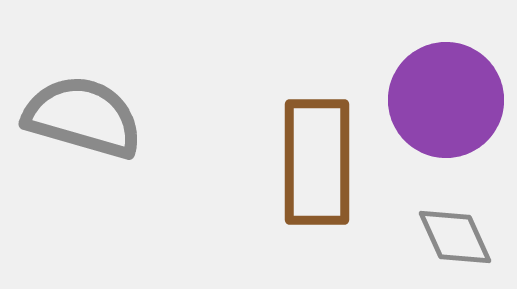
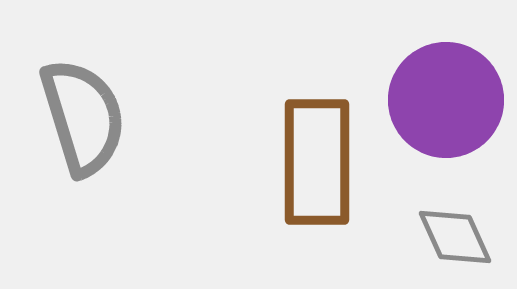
gray semicircle: rotated 57 degrees clockwise
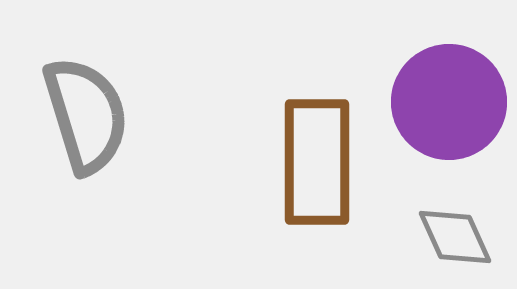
purple circle: moved 3 px right, 2 px down
gray semicircle: moved 3 px right, 2 px up
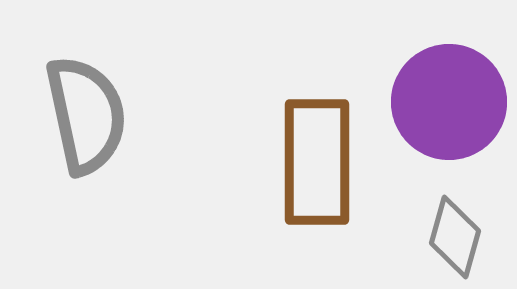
gray semicircle: rotated 5 degrees clockwise
gray diamond: rotated 40 degrees clockwise
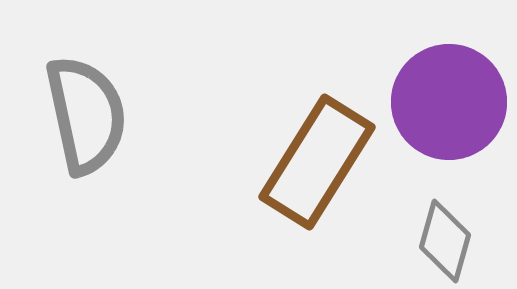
brown rectangle: rotated 32 degrees clockwise
gray diamond: moved 10 px left, 4 px down
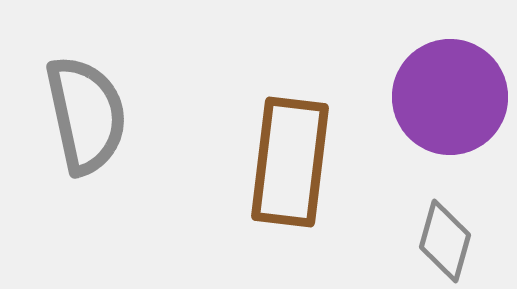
purple circle: moved 1 px right, 5 px up
brown rectangle: moved 27 px left; rotated 25 degrees counterclockwise
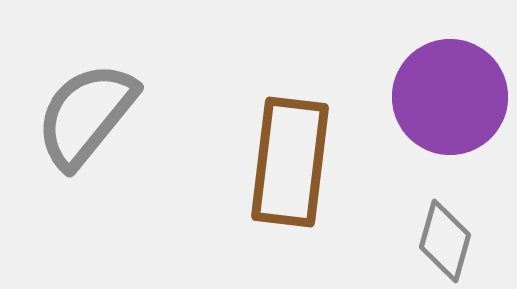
gray semicircle: rotated 129 degrees counterclockwise
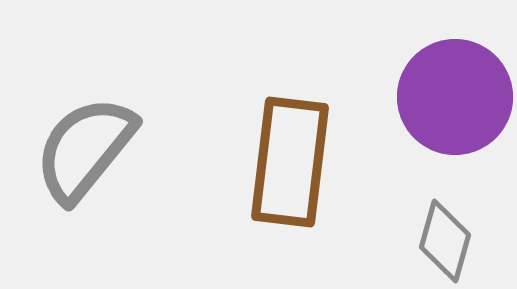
purple circle: moved 5 px right
gray semicircle: moved 1 px left, 34 px down
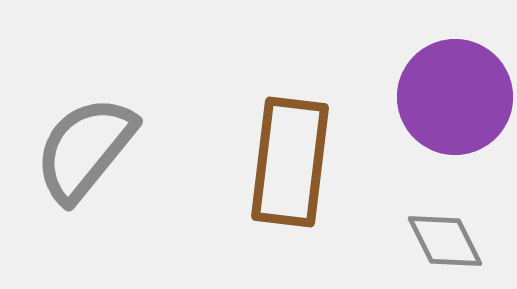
gray diamond: rotated 42 degrees counterclockwise
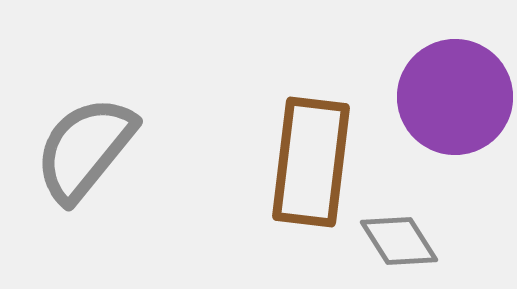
brown rectangle: moved 21 px right
gray diamond: moved 46 px left; rotated 6 degrees counterclockwise
